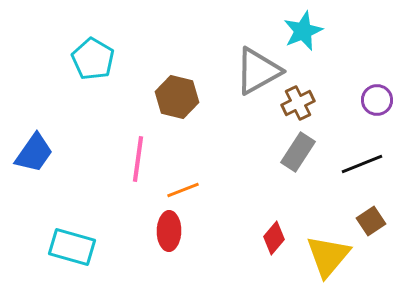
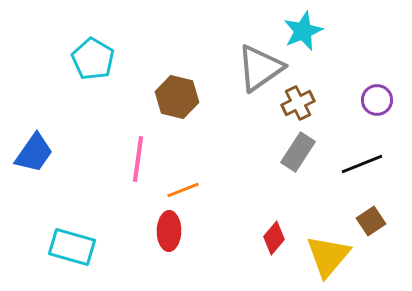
gray triangle: moved 2 px right, 3 px up; rotated 6 degrees counterclockwise
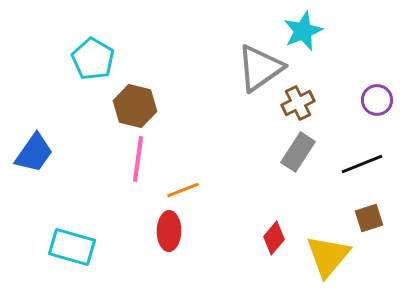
brown hexagon: moved 42 px left, 9 px down
brown square: moved 2 px left, 3 px up; rotated 16 degrees clockwise
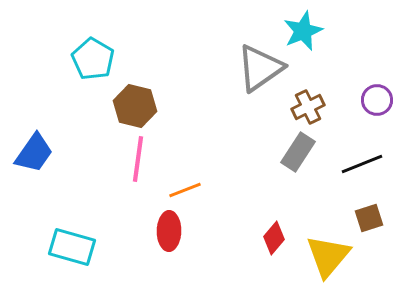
brown cross: moved 10 px right, 4 px down
orange line: moved 2 px right
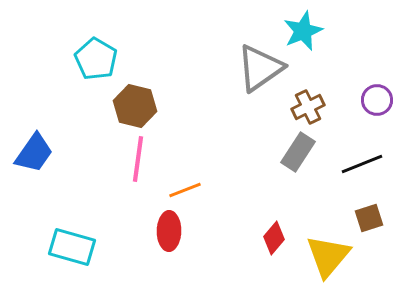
cyan pentagon: moved 3 px right
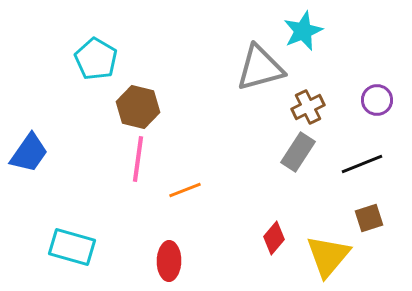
gray triangle: rotated 20 degrees clockwise
brown hexagon: moved 3 px right, 1 px down
blue trapezoid: moved 5 px left
red ellipse: moved 30 px down
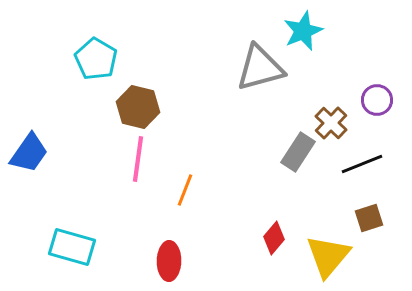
brown cross: moved 23 px right, 16 px down; rotated 20 degrees counterclockwise
orange line: rotated 48 degrees counterclockwise
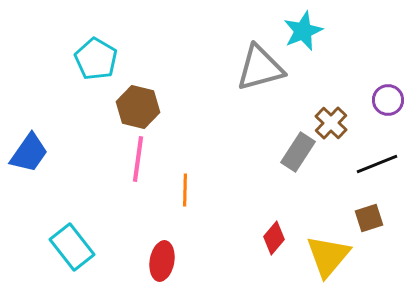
purple circle: moved 11 px right
black line: moved 15 px right
orange line: rotated 20 degrees counterclockwise
cyan rectangle: rotated 36 degrees clockwise
red ellipse: moved 7 px left; rotated 9 degrees clockwise
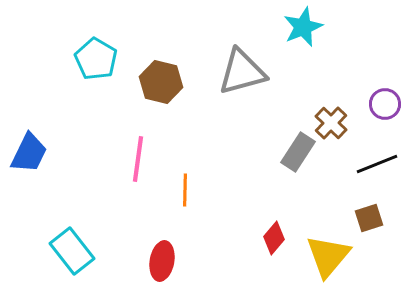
cyan star: moved 4 px up
gray triangle: moved 18 px left, 4 px down
purple circle: moved 3 px left, 4 px down
brown hexagon: moved 23 px right, 25 px up
blue trapezoid: rotated 9 degrees counterclockwise
cyan rectangle: moved 4 px down
